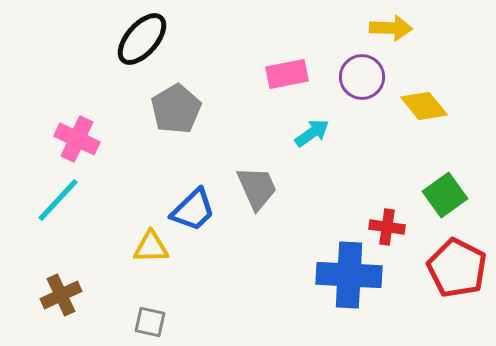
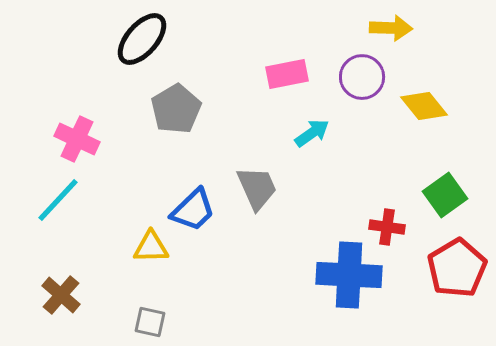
red pentagon: rotated 14 degrees clockwise
brown cross: rotated 24 degrees counterclockwise
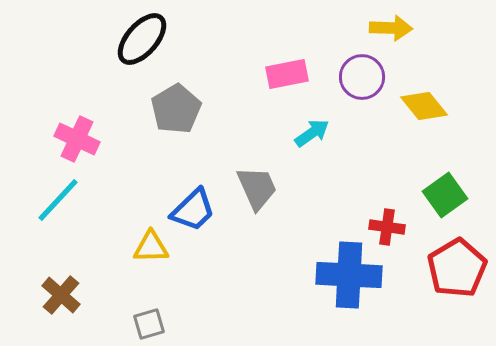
gray square: moved 1 px left, 2 px down; rotated 28 degrees counterclockwise
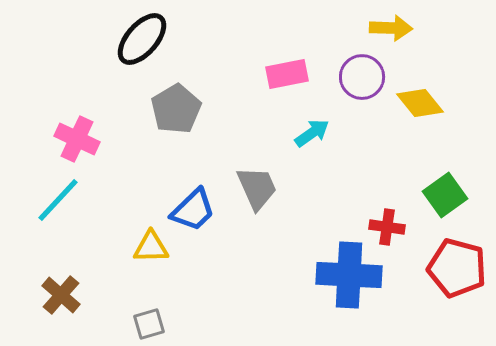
yellow diamond: moved 4 px left, 3 px up
red pentagon: rotated 26 degrees counterclockwise
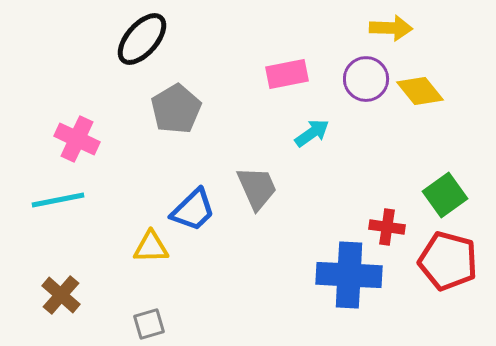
purple circle: moved 4 px right, 2 px down
yellow diamond: moved 12 px up
cyan line: rotated 36 degrees clockwise
red pentagon: moved 9 px left, 7 px up
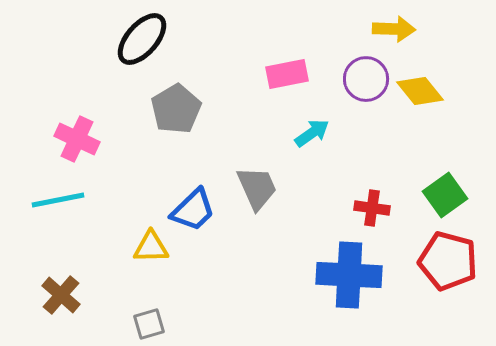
yellow arrow: moved 3 px right, 1 px down
red cross: moved 15 px left, 19 px up
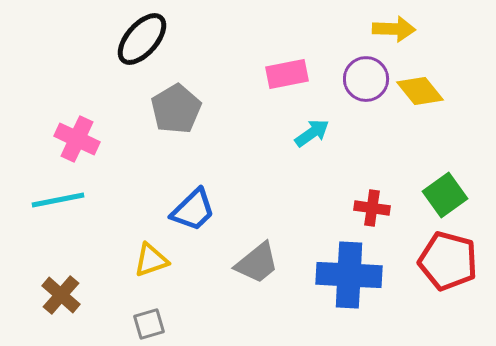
gray trapezoid: moved 75 px down; rotated 75 degrees clockwise
yellow triangle: moved 13 px down; rotated 18 degrees counterclockwise
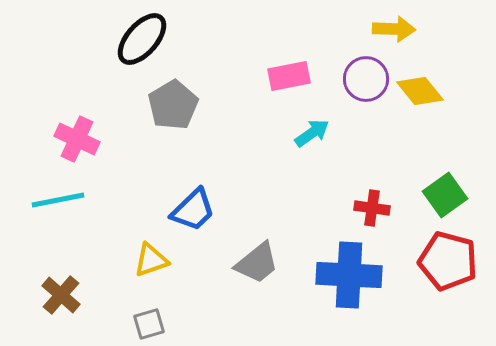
pink rectangle: moved 2 px right, 2 px down
gray pentagon: moved 3 px left, 4 px up
